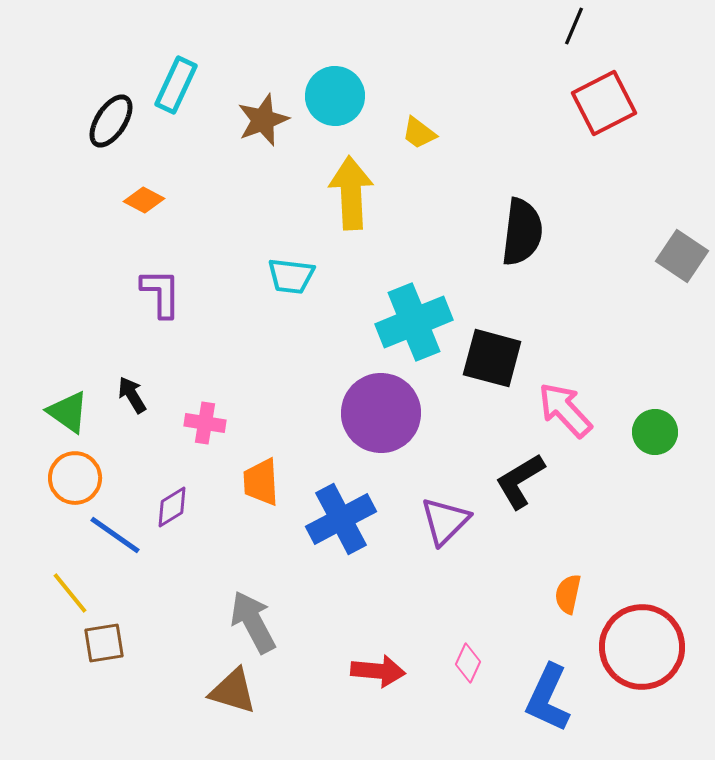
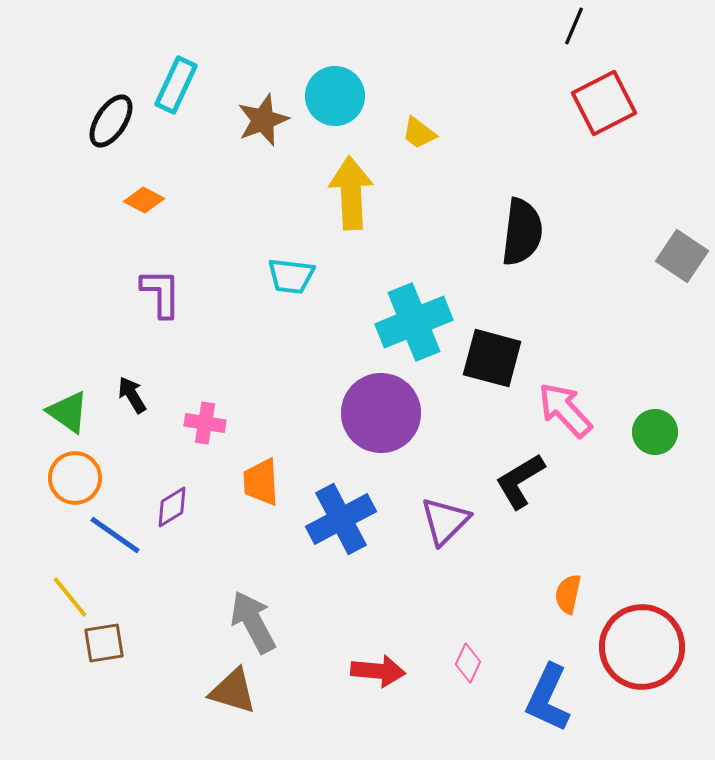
yellow line: moved 4 px down
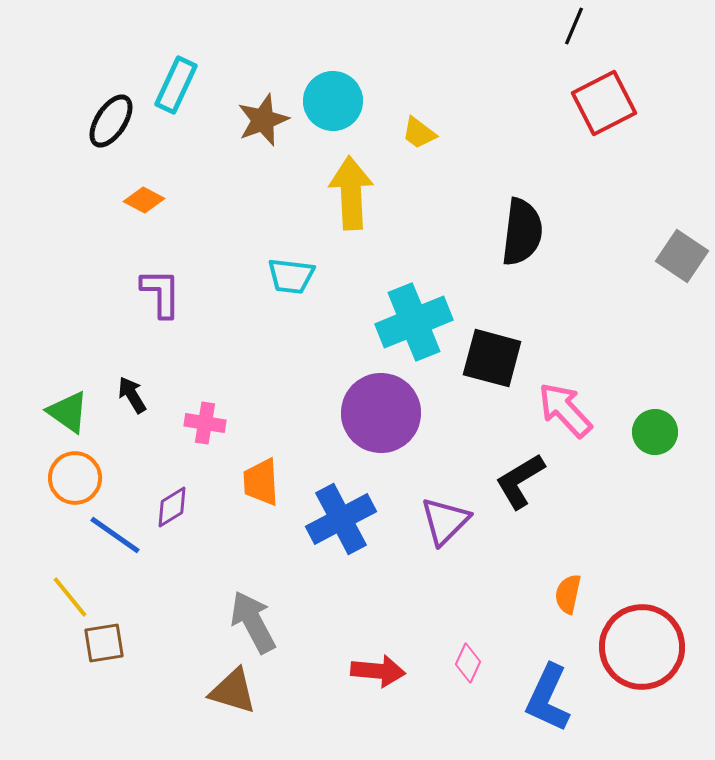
cyan circle: moved 2 px left, 5 px down
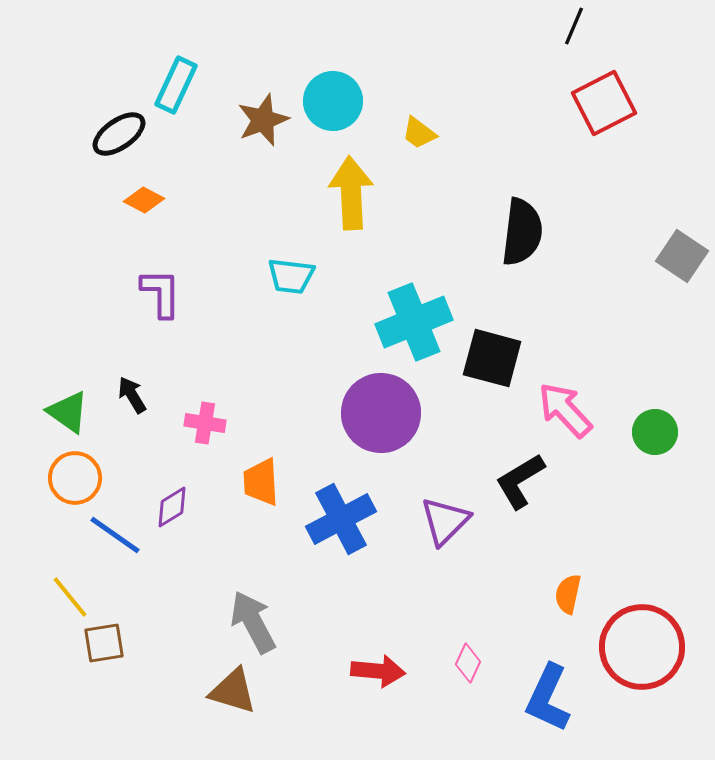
black ellipse: moved 8 px right, 13 px down; rotated 22 degrees clockwise
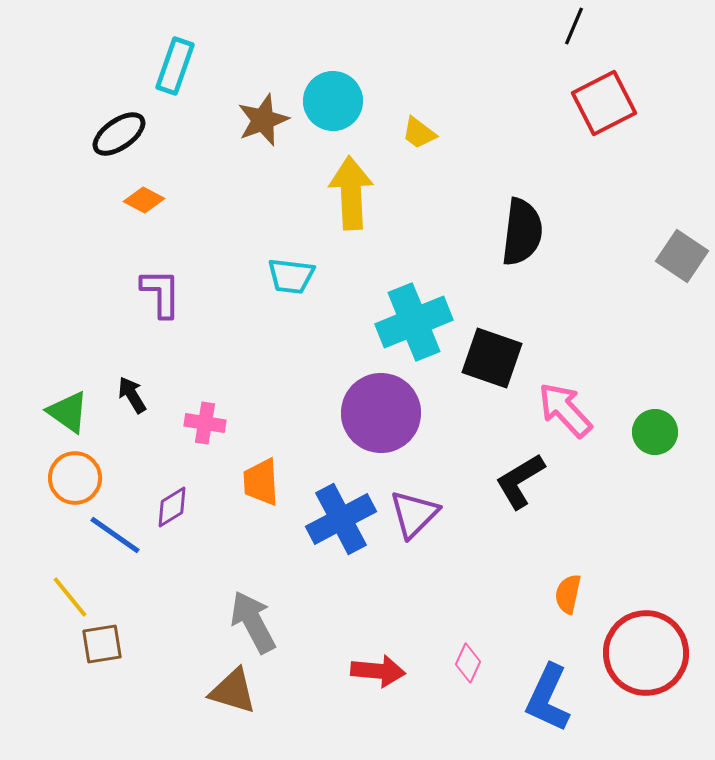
cyan rectangle: moved 1 px left, 19 px up; rotated 6 degrees counterclockwise
black square: rotated 4 degrees clockwise
purple triangle: moved 31 px left, 7 px up
brown square: moved 2 px left, 1 px down
red circle: moved 4 px right, 6 px down
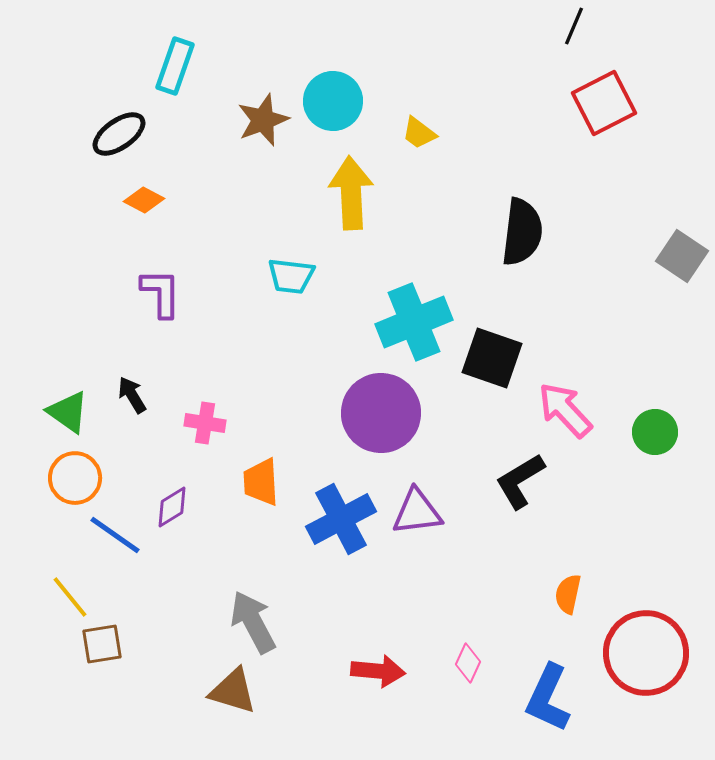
purple triangle: moved 3 px right, 2 px up; rotated 38 degrees clockwise
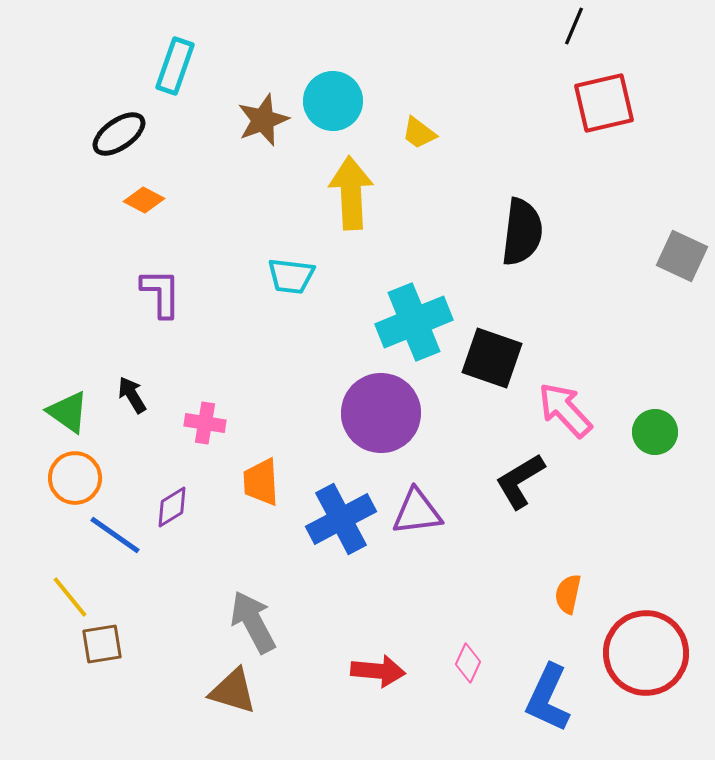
red square: rotated 14 degrees clockwise
gray square: rotated 9 degrees counterclockwise
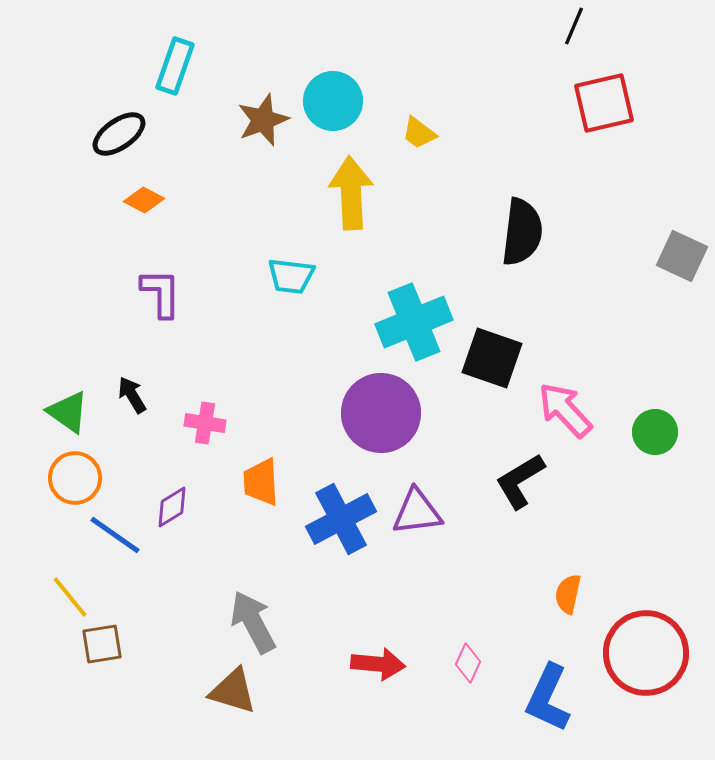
red arrow: moved 7 px up
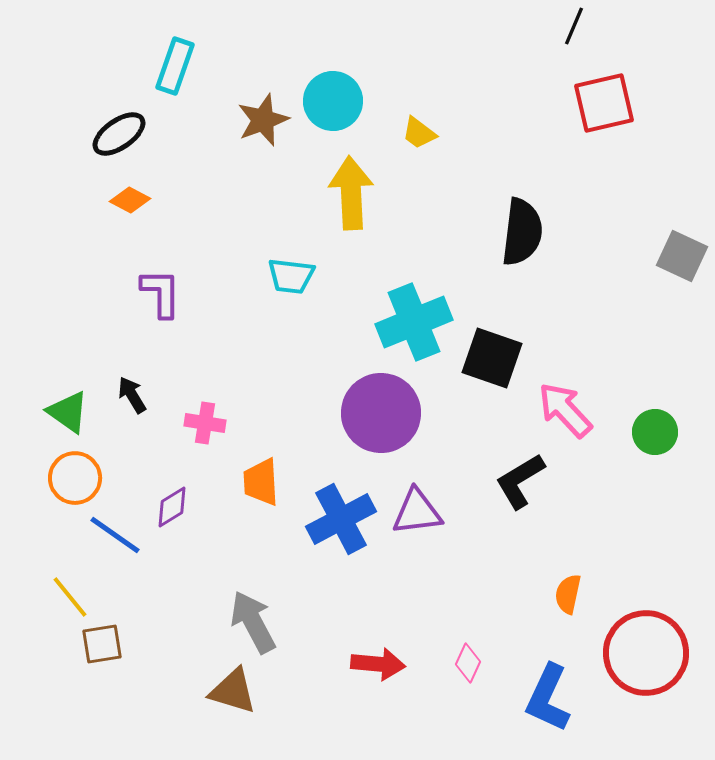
orange diamond: moved 14 px left
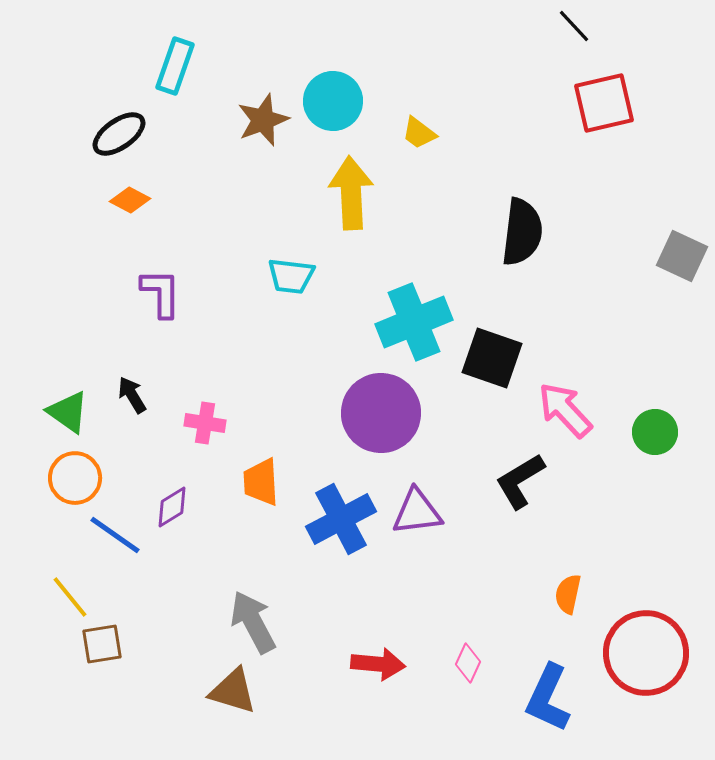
black line: rotated 66 degrees counterclockwise
